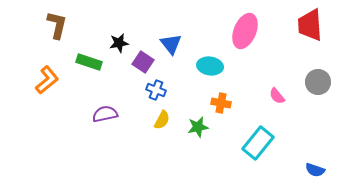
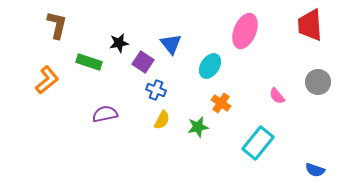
cyan ellipse: rotated 65 degrees counterclockwise
orange cross: rotated 24 degrees clockwise
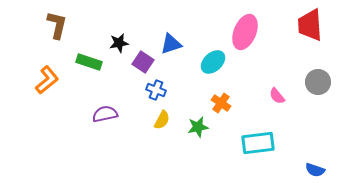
pink ellipse: moved 1 px down
blue triangle: rotated 50 degrees clockwise
cyan ellipse: moved 3 px right, 4 px up; rotated 15 degrees clockwise
cyan rectangle: rotated 44 degrees clockwise
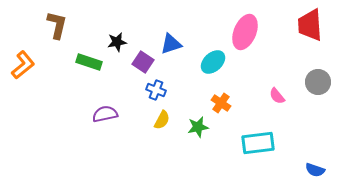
black star: moved 2 px left, 1 px up
orange L-shape: moved 24 px left, 15 px up
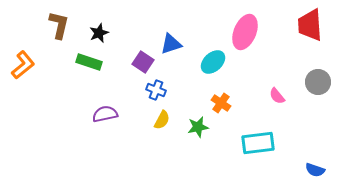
brown L-shape: moved 2 px right
black star: moved 18 px left, 9 px up; rotated 12 degrees counterclockwise
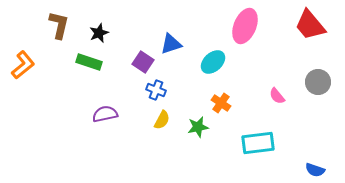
red trapezoid: rotated 36 degrees counterclockwise
pink ellipse: moved 6 px up
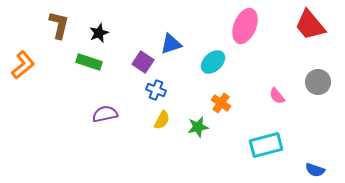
cyan rectangle: moved 8 px right, 2 px down; rotated 8 degrees counterclockwise
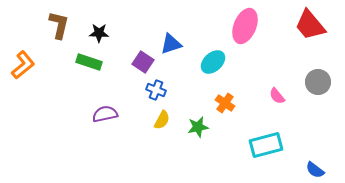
black star: rotated 24 degrees clockwise
orange cross: moved 4 px right
blue semicircle: rotated 18 degrees clockwise
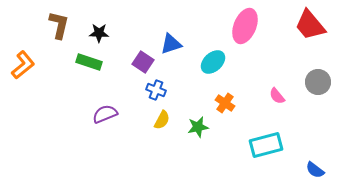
purple semicircle: rotated 10 degrees counterclockwise
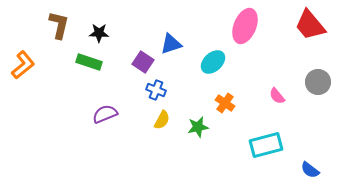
blue semicircle: moved 5 px left
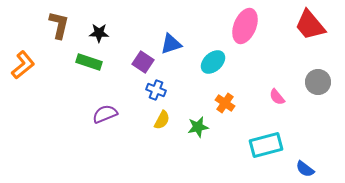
pink semicircle: moved 1 px down
blue semicircle: moved 5 px left, 1 px up
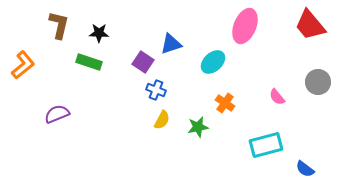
purple semicircle: moved 48 px left
